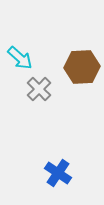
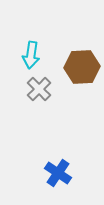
cyan arrow: moved 11 px right, 3 px up; rotated 56 degrees clockwise
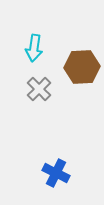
cyan arrow: moved 3 px right, 7 px up
blue cross: moved 2 px left; rotated 8 degrees counterclockwise
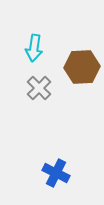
gray cross: moved 1 px up
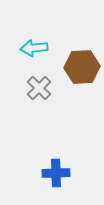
cyan arrow: rotated 76 degrees clockwise
blue cross: rotated 28 degrees counterclockwise
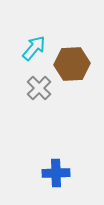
cyan arrow: rotated 136 degrees clockwise
brown hexagon: moved 10 px left, 3 px up
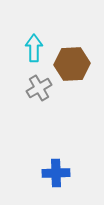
cyan arrow: rotated 40 degrees counterclockwise
gray cross: rotated 15 degrees clockwise
